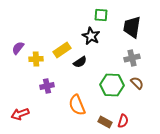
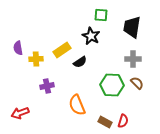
purple semicircle: rotated 48 degrees counterclockwise
gray cross: moved 1 px right, 1 px down; rotated 14 degrees clockwise
red arrow: moved 1 px up
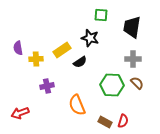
black star: moved 1 px left, 2 px down; rotated 12 degrees counterclockwise
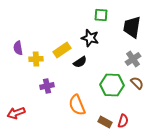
gray cross: rotated 35 degrees counterclockwise
red arrow: moved 4 px left
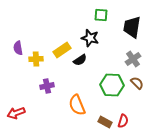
black semicircle: moved 2 px up
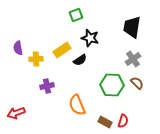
green square: moved 25 px left; rotated 24 degrees counterclockwise
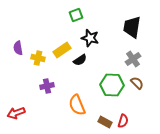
yellow cross: moved 2 px right, 1 px up; rotated 16 degrees clockwise
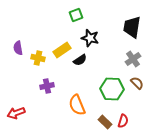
green hexagon: moved 4 px down
brown rectangle: rotated 16 degrees clockwise
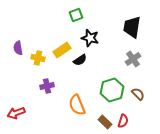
brown semicircle: moved 1 px right, 11 px down
green hexagon: moved 1 px down; rotated 20 degrees counterclockwise
